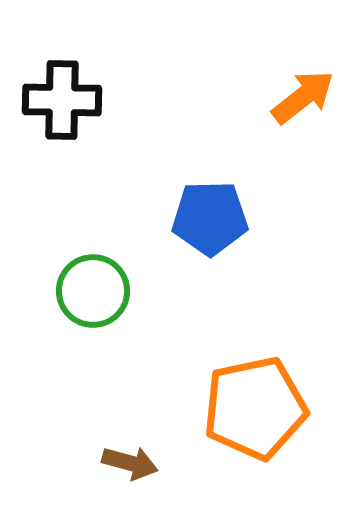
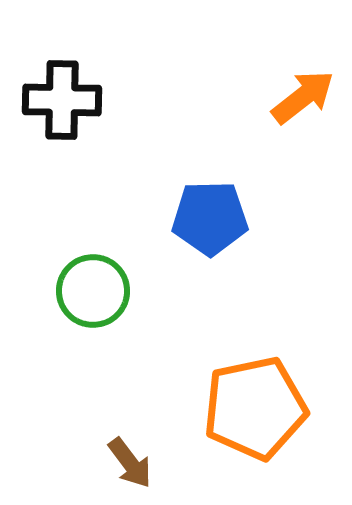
brown arrow: rotated 38 degrees clockwise
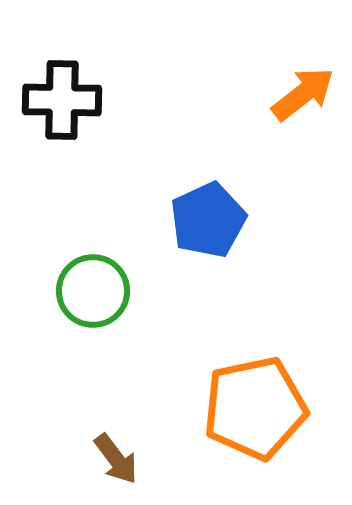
orange arrow: moved 3 px up
blue pentagon: moved 2 px left, 2 px down; rotated 24 degrees counterclockwise
brown arrow: moved 14 px left, 4 px up
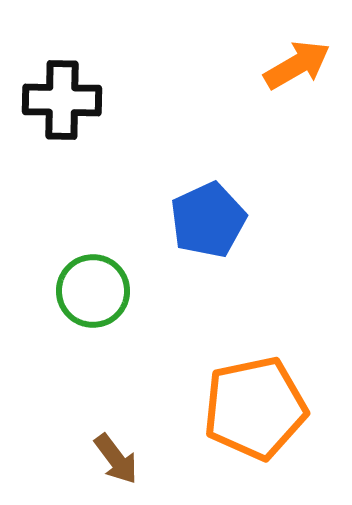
orange arrow: moved 6 px left, 29 px up; rotated 8 degrees clockwise
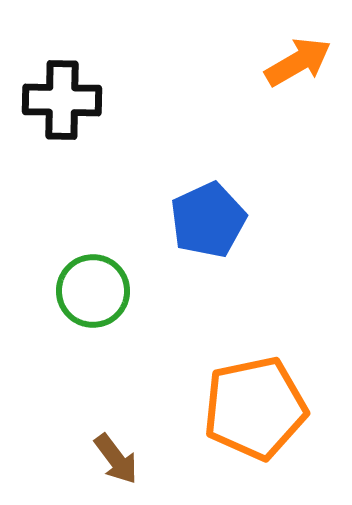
orange arrow: moved 1 px right, 3 px up
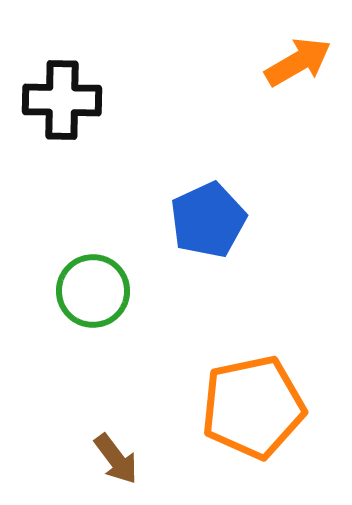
orange pentagon: moved 2 px left, 1 px up
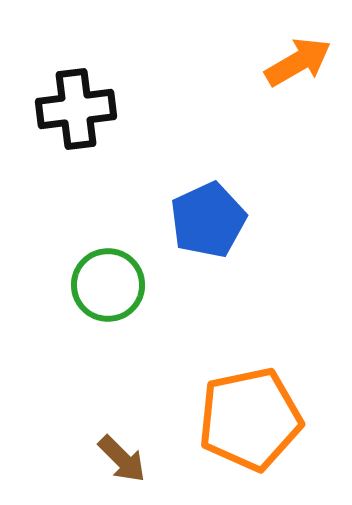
black cross: moved 14 px right, 9 px down; rotated 8 degrees counterclockwise
green circle: moved 15 px right, 6 px up
orange pentagon: moved 3 px left, 12 px down
brown arrow: moved 6 px right; rotated 8 degrees counterclockwise
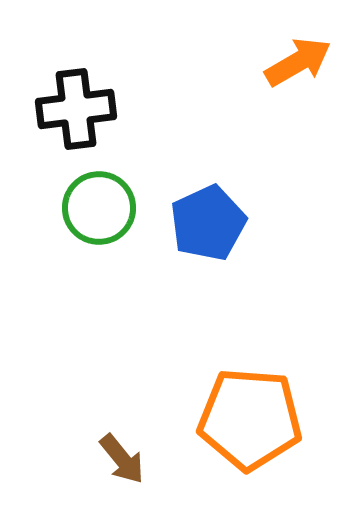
blue pentagon: moved 3 px down
green circle: moved 9 px left, 77 px up
orange pentagon: rotated 16 degrees clockwise
brown arrow: rotated 6 degrees clockwise
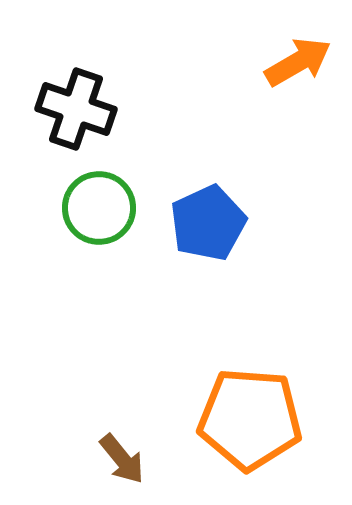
black cross: rotated 26 degrees clockwise
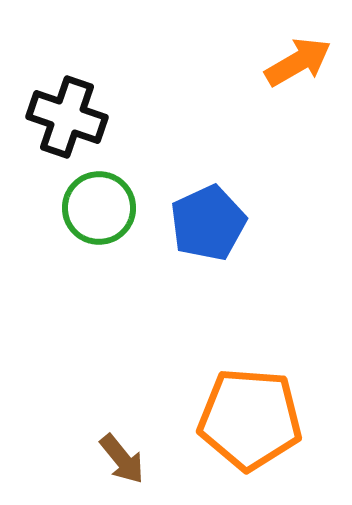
black cross: moved 9 px left, 8 px down
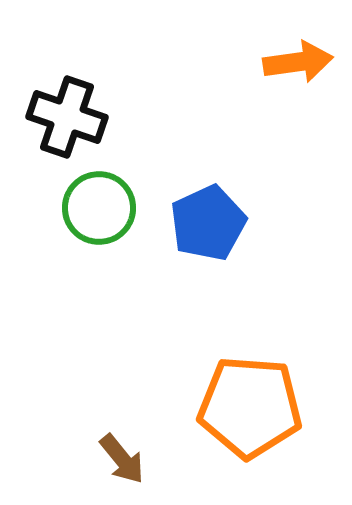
orange arrow: rotated 22 degrees clockwise
orange pentagon: moved 12 px up
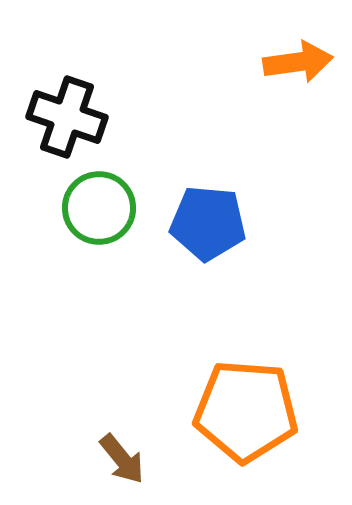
blue pentagon: rotated 30 degrees clockwise
orange pentagon: moved 4 px left, 4 px down
